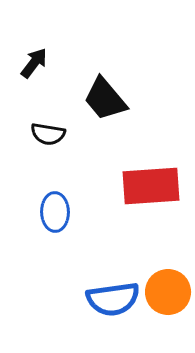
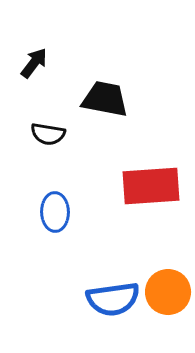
black trapezoid: rotated 141 degrees clockwise
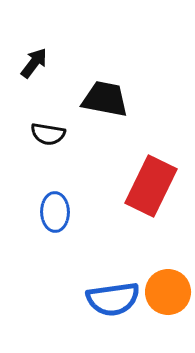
red rectangle: rotated 60 degrees counterclockwise
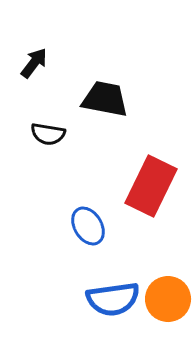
blue ellipse: moved 33 px right, 14 px down; rotated 30 degrees counterclockwise
orange circle: moved 7 px down
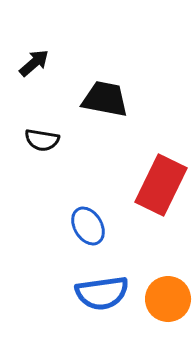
black arrow: rotated 12 degrees clockwise
black semicircle: moved 6 px left, 6 px down
red rectangle: moved 10 px right, 1 px up
blue semicircle: moved 11 px left, 6 px up
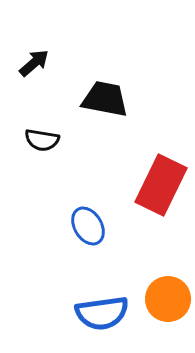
blue semicircle: moved 20 px down
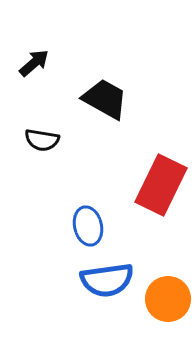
black trapezoid: rotated 18 degrees clockwise
blue ellipse: rotated 18 degrees clockwise
blue semicircle: moved 5 px right, 33 px up
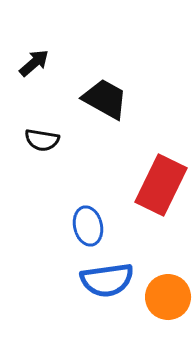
orange circle: moved 2 px up
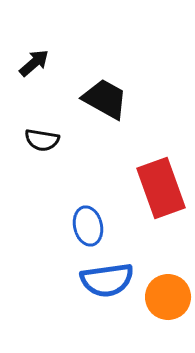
red rectangle: moved 3 px down; rotated 46 degrees counterclockwise
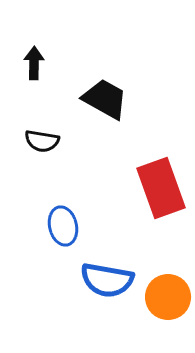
black arrow: rotated 48 degrees counterclockwise
black semicircle: moved 1 px down
blue ellipse: moved 25 px left
blue semicircle: rotated 18 degrees clockwise
